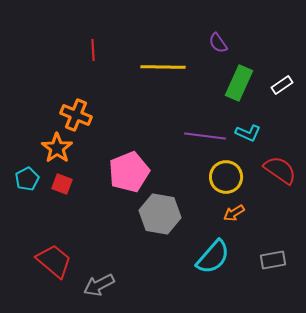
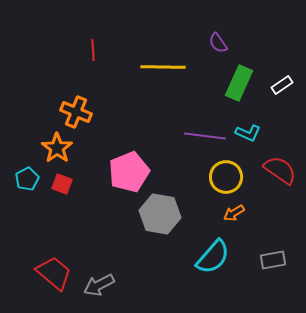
orange cross: moved 3 px up
red trapezoid: moved 12 px down
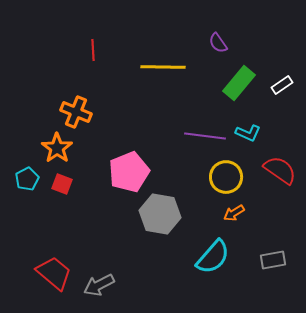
green rectangle: rotated 16 degrees clockwise
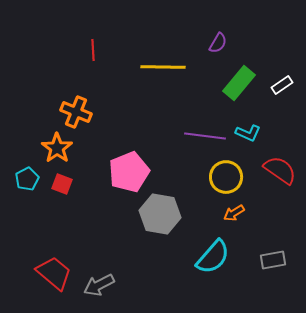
purple semicircle: rotated 115 degrees counterclockwise
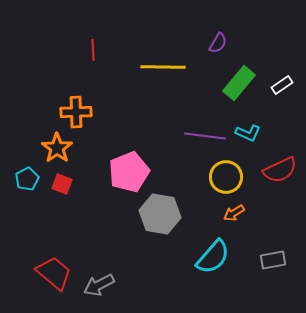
orange cross: rotated 24 degrees counterclockwise
red semicircle: rotated 120 degrees clockwise
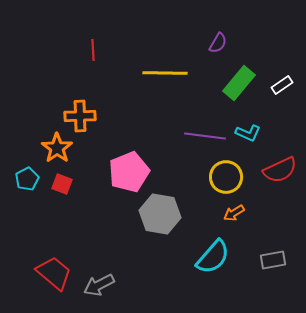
yellow line: moved 2 px right, 6 px down
orange cross: moved 4 px right, 4 px down
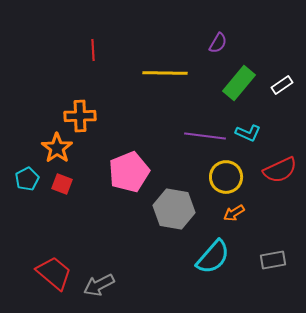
gray hexagon: moved 14 px right, 5 px up
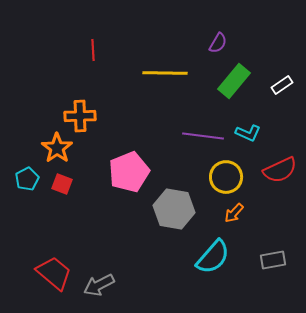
green rectangle: moved 5 px left, 2 px up
purple line: moved 2 px left
orange arrow: rotated 15 degrees counterclockwise
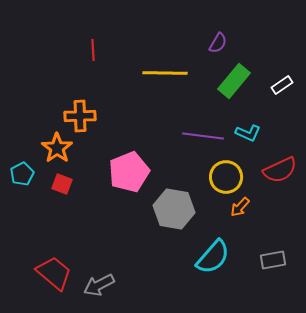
cyan pentagon: moved 5 px left, 5 px up
orange arrow: moved 6 px right, 6 px up
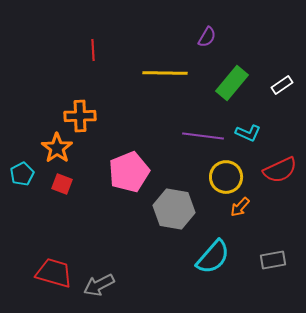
purple semicircle: moved 11 px left, 6 px up
green rectangle: moved 2 px left, 2 px down
red trapezoid: rotated 24 degrees counterclockwise
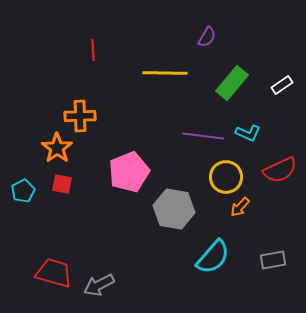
cyan pentagon: moved 1 px right, 17 px down
red square: rotated 10 degrees counterclockwise
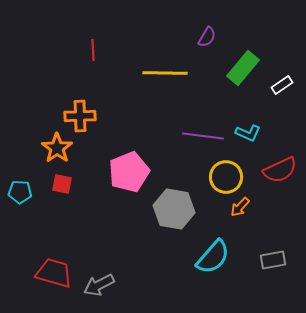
green rectangle: moved 11 px right, 15 px up
cyan pentagon: moved 3 px left, 1 px down; rotated 30 degrees clockwise
